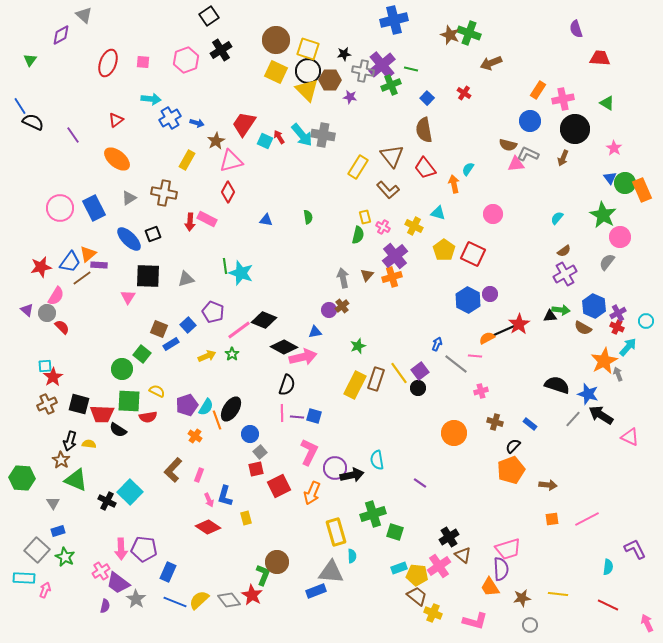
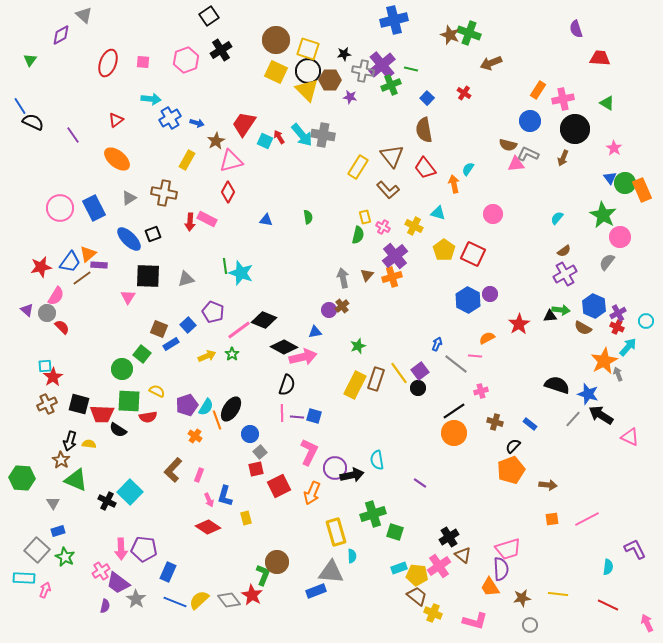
black line at (503, 331): moved 49 px left, 80 px down; rotated 10 degrees counterclockwise
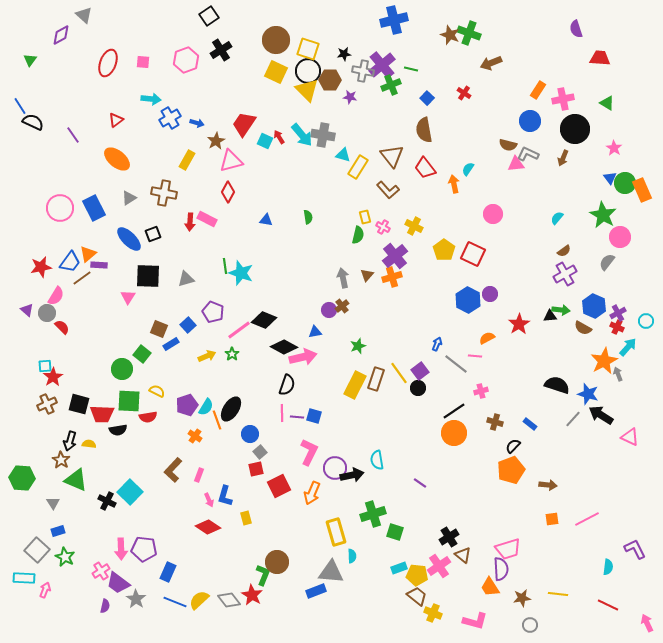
cyan triangle at (438, 213): moved 95 px left, 58 px up
black semicircle at (118, 430): rotated 42 degrees counterclockwise
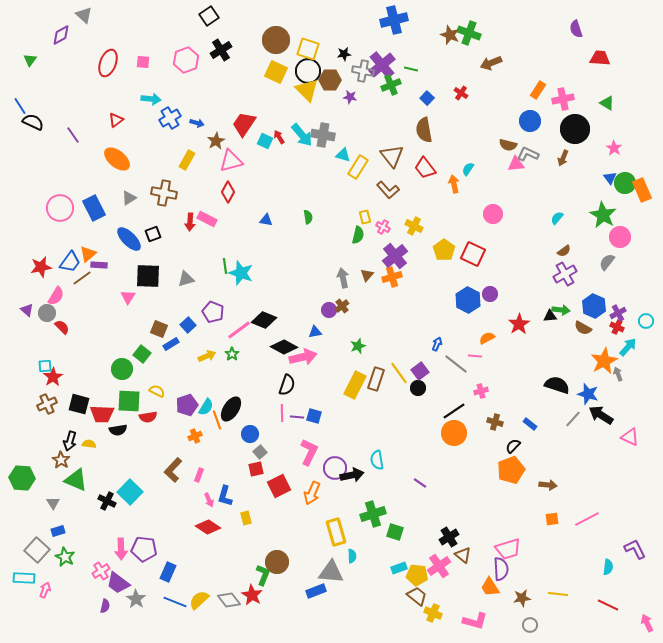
red cross at (464, 93): moved 3 px left
orange cross at (195, 436): rotated 32 degrees clockwise
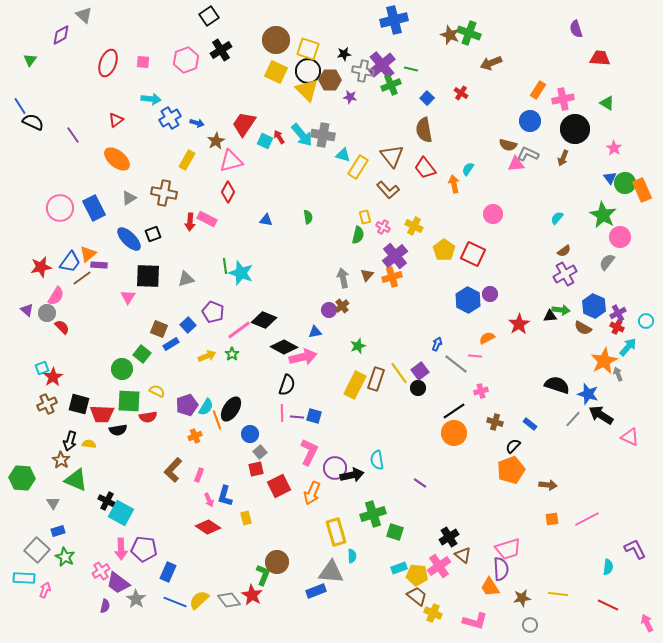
cyan square at (45, 366): moved 3 px left, 2 px down; rotated 16 degrees counterclockwise
cyan square at (130, 492): moved 9 px left, 21 px down; rotated 15 degrees counterclockwise
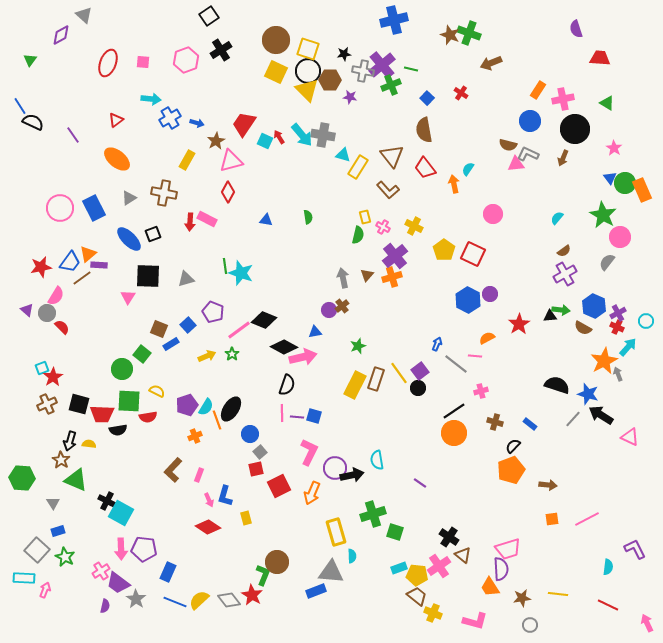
black cross at (449, 537): rotated 24 degrees counterclockwise
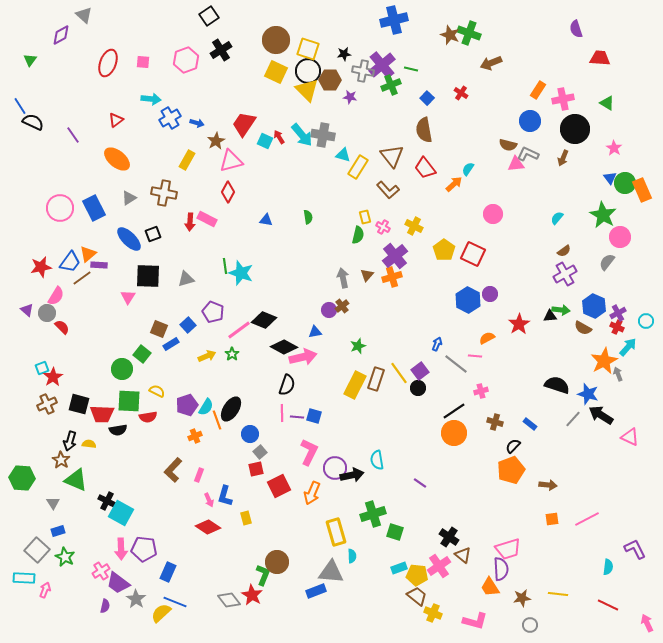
orange arrow at (454, 184): rotated 60 degrees clockwise
yellow semicircle at (199, 600): moved 38 px left, 13 px down
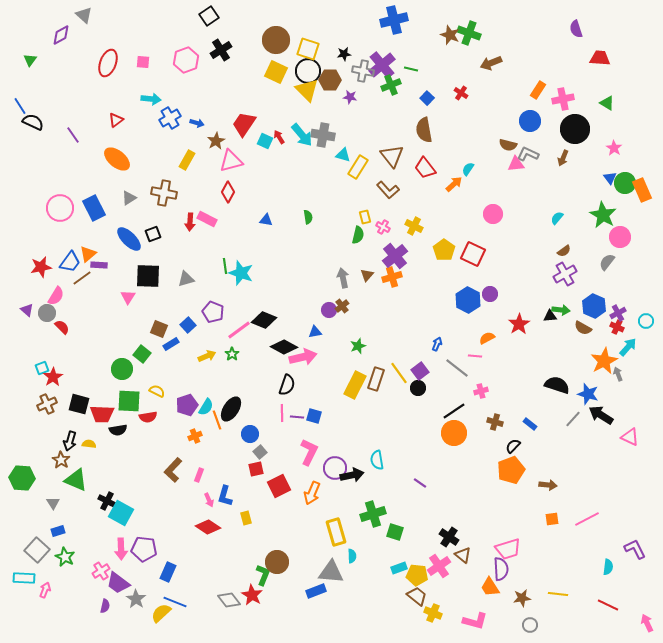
gray line at (456, 364): moved 1 px right, 4 px down
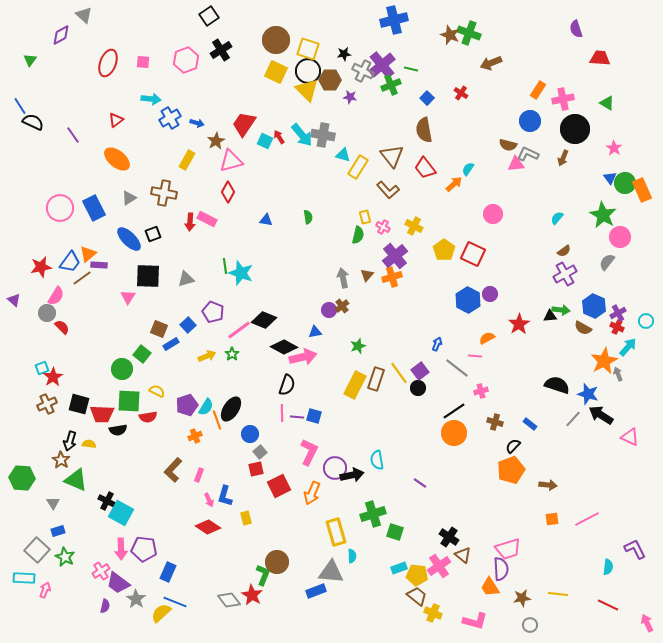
gray cross at (363, 71): rotated 15 degrees clockwise
purple triangle at (27, 310): moved 13 px left, 10 px up
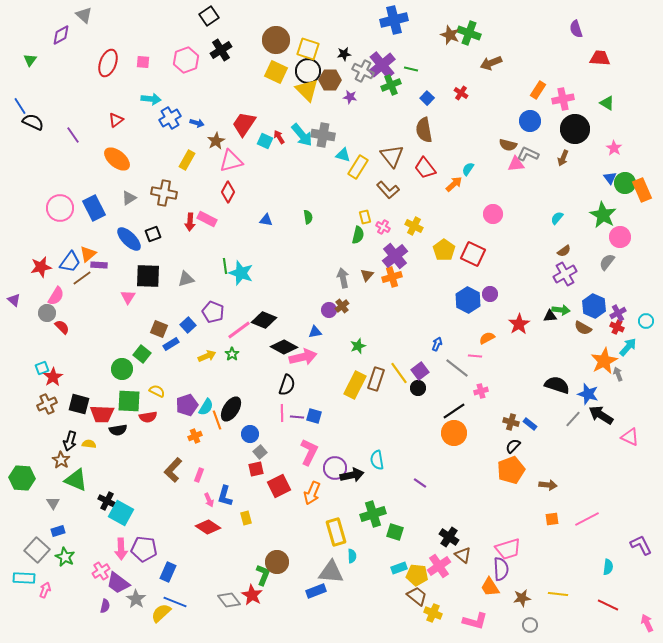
brown cross at (495, 422): moved 16 px right
purple L-shape at (635, 549): moved 6 px right, 4 px up
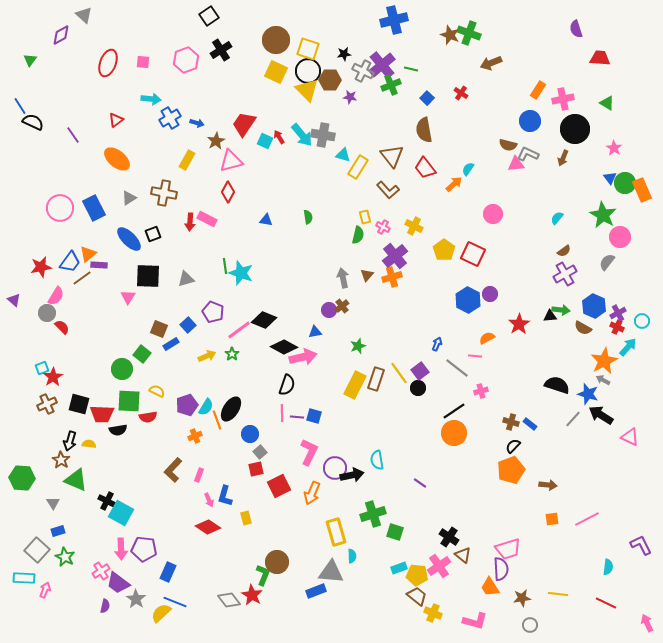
cyan circle at (646, 321): moved 4 px left
gray arrow at (618, 374): moved 15 px left, 6 px down; rotated 40 degrees counterclockwise
red line at (608, 605): moved 2 px left, 2 px up
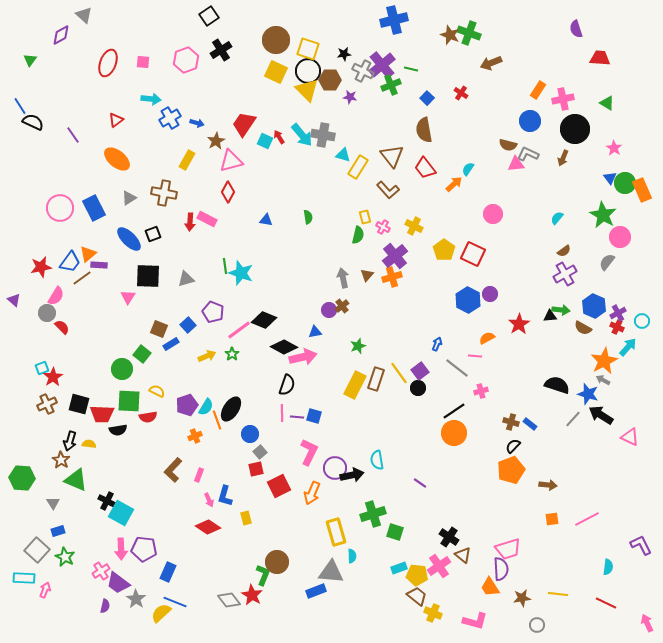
gray circle at (530, 625): moved 7 px right
